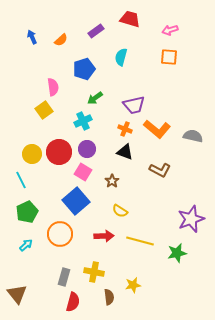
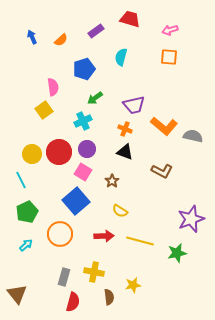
orange L-shape: moved 7 px right, 3 px up
brown L-shape: moved 2 px right, 1 px down
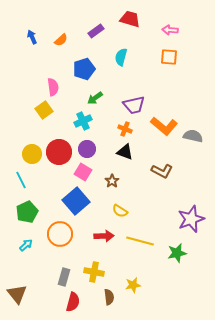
pink arrow: rotated 21 degrees clockwise
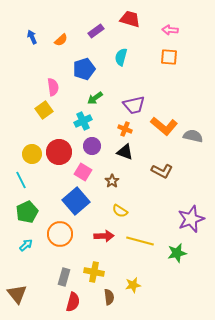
purple circle: moved 5 px right, 3 px up
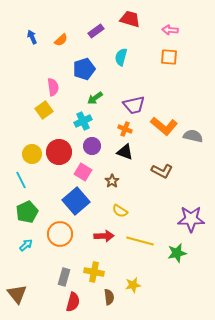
purple star: rotated 20 degrees clockwise
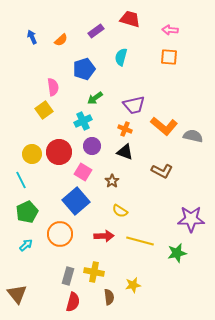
gray rectangle: moved 4 px right, 1 px up
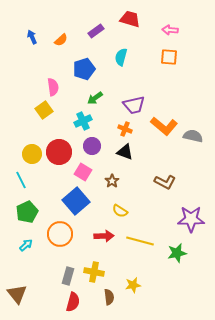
brown L-shape: moved 3 px right, 11 px down
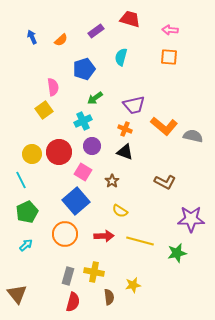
orange circle: moved 5 px right
